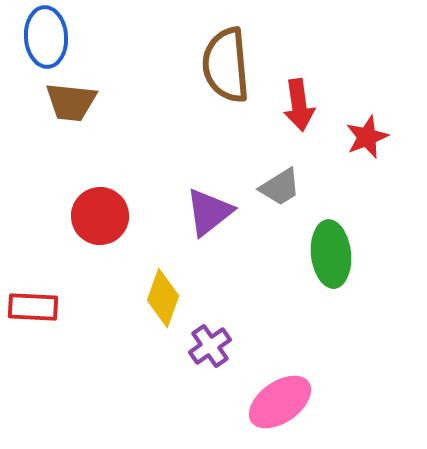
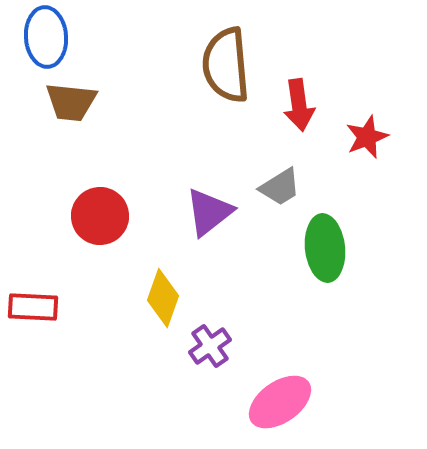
green ellipse: moved 6 px left, 6 px up
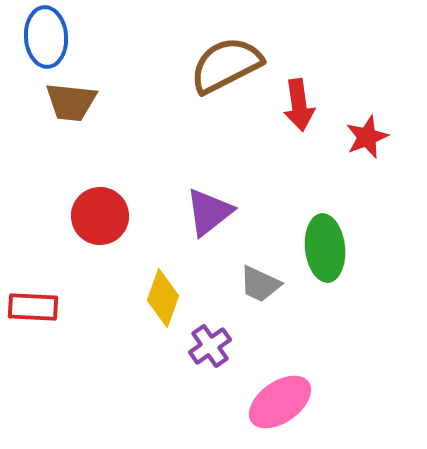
brown semicircle: rotated 68 degrees clockwise
gray trapezoid: moved 20 px left, 97 px down; rotated 57 degrees clockwise
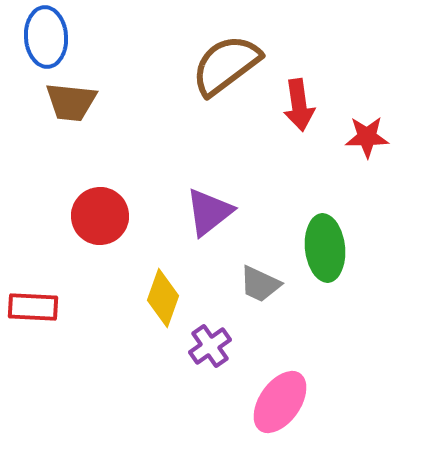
brown semicircle: rotated 10 degrees counterclockwise
red star: rotated 21 degrees clockwise
pink ellipse: rotated 20 degrees counterclockwise
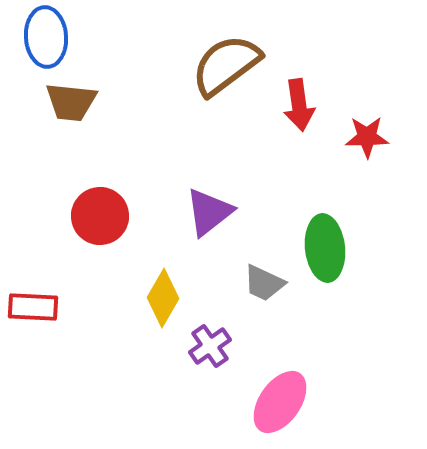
gray trapezoid: moved 4 px right, 1 px up
yellow diamond: rotated 10 degrees clockwise
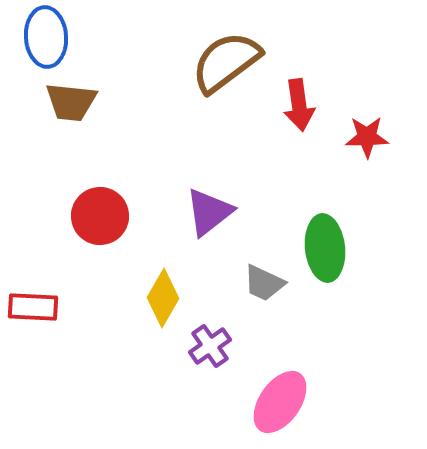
brown semicircle: moved 3 px up
